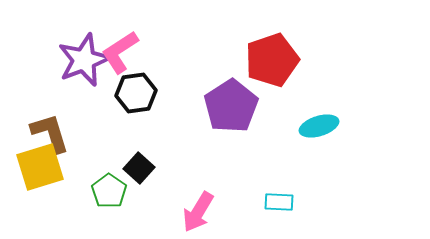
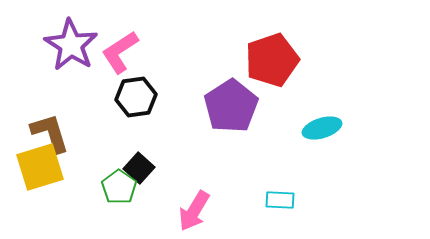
purple star: moved 13 px left, 15 px up; rotated 18 degrees counterclockwise
black hexagon: moved 4 px down
cyan ellipse: moved 3 px right, 2 px down
green pentagon: moved 10 px right, 4 px up
cyan rectangle: moved 1 px right, 2 px up
pink arrow: moved 4 px left, 1 px up
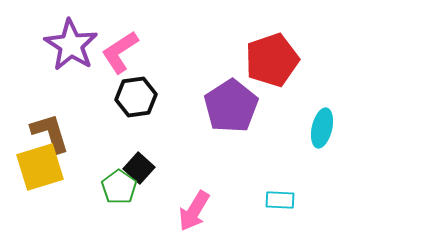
cyan ellipse: rotated 60 degrees counterclockwise
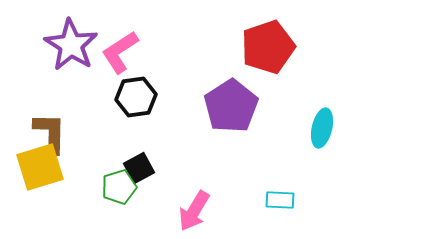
red pentagon: moved 4 px left, 13 px up
brown L-shape: rotated 18 degrees clockwise
black square: rotated 20 degrees clockwise
green pentagon: rotated 20 degrees clockwise
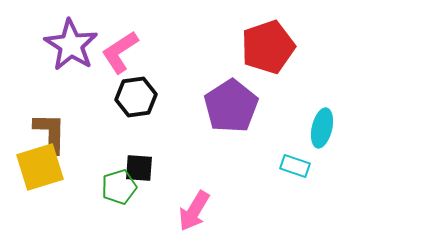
black square: rotated 32 degrees clockwise
cyan rectangle: moved 15 px right, 34 px up; rotated 16 degrees clockwise
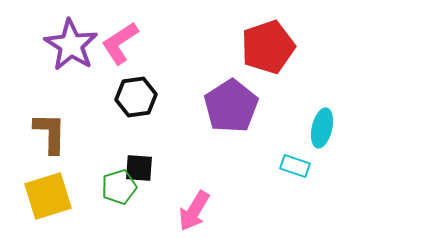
pink L-shape: moved 9 px up
yellow square: moved 8 px right, 29 px down
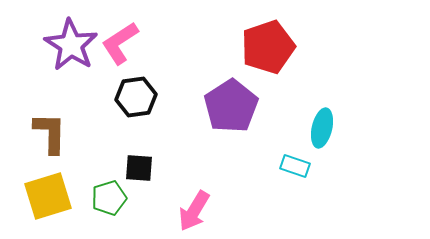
green pentagon: moved 10 px left, 11 px down
